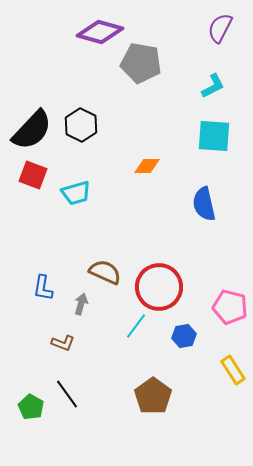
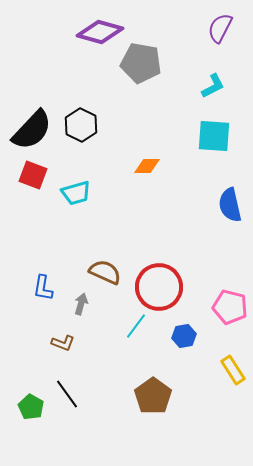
blue semicircle: moved 26 px right, 1 px down
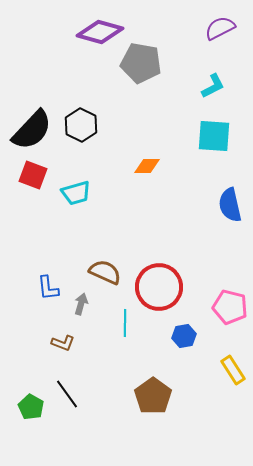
purple semicircle: rotated 36 degrees clockwise
blue L-shape: moved 5 px right; rotated 16 degrees counterclockwise
cyan line: moved 11 px left, 3 px up; rotated 36 degrees counterclockwise
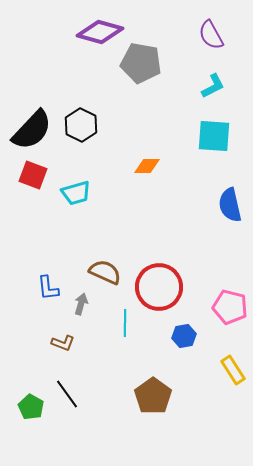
purple semicircle: moved 9 px left, 7 px down; rotated 92 degrees counterclockwise
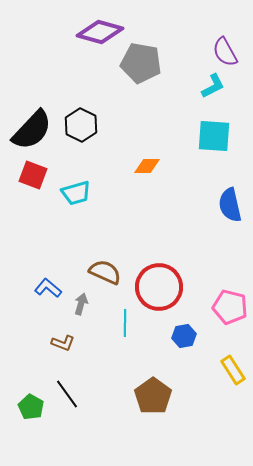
purple semicircle: moved 14 px right, 17 px down
blue L-shape: rotated 136 degrees clockwise
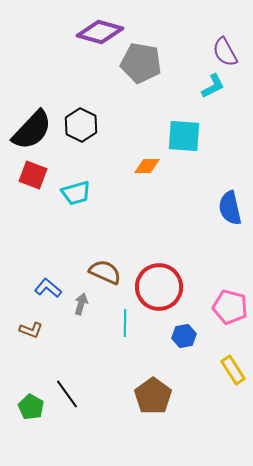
cyan square: moved 30 px left
blue semicircle: moved 3 px down
brown L-shape: moved 32 px left, 13 px up
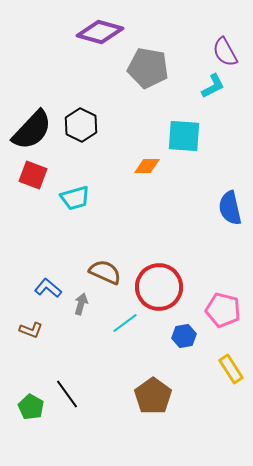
gray pentagon: moved 7 px right, 5 px down
cyan trapezoid: moved 1 px left, 5 px down
pink pentagon: moved 7 px left, 3 px down
cyan line: rotated 52 degrees clockwise
yellow rectangle: moved 2 px left, 1 px up
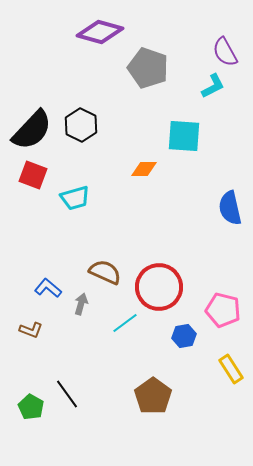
gray pentagon: rotated 9 degrees clockwise
orange diamond: moved 3 px left, 3 px down
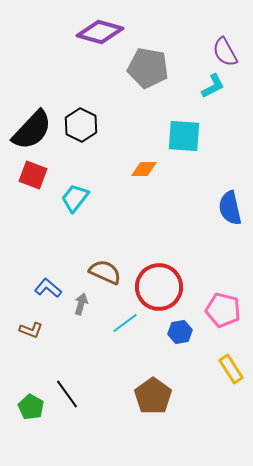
gray pentagon: rotated 9 degrees counterclockwise
cyan trapezoid: rotated 144 degrees clockwise
blue hexagon: moved 4 px left, 4 px up
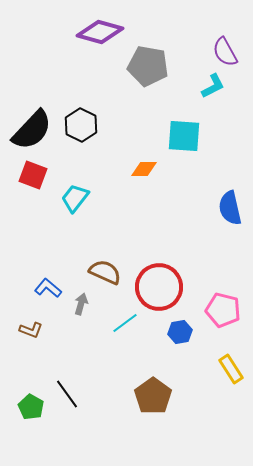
gray pentagon: moved 2 px up
